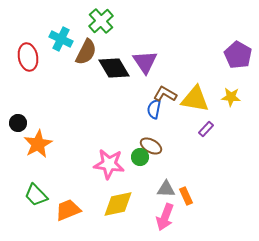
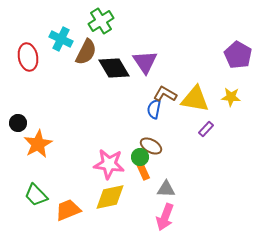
green cross: rotated 10 degrees clockwise
orange rectangle: moved 43 px left, 25 px up
yellow diamond: moved 8 px left, 7 px up
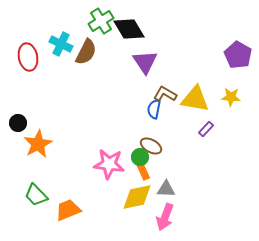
cyan cross: moved 5 px down
black diamond: moved 15 px right, 39 px up
yellow diamond: moved 27 px right
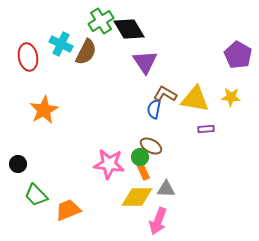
black circle: moved 41 px down
purple rectangle: rotated 42 degrees clockwise
orange star: moved 6 px right, 34 px up
yellow diamond: rotated 12 degrees clockwise
pink arrow: moved 7 px left, 4 px down
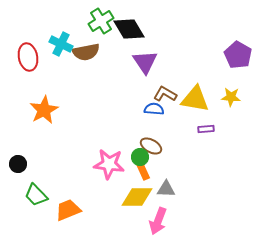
brown semicircle: rotated 52 degrees clockwise
blue semicircle: rotated 84 degrees clockwise
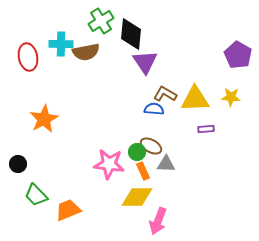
black diamond: moved 2 px right, 5 px down; rotated 36 degrees clockwise
cyan cross: rotated 25 degrees counterclockwise
yellow triangle: rotated 12 degrees counterclockwise
orange star: moved 9 px down
green circle: moved 3 px left, 5 px up
gray triangle: moved 25 px up
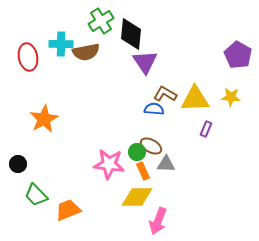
purple rectangle: rotated 63 degrees counterclockwise
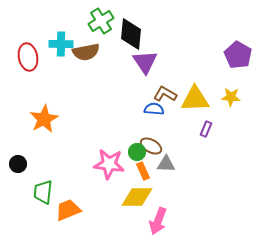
green trapezoid: moved 7 px right, 3 px up; rotated 50 degrees clockwise
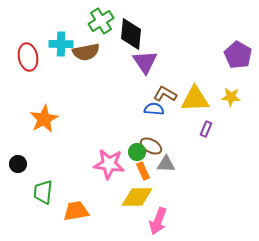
orange trapezoid: moved 8 px right, 1 px down; rotated 12 degrees clockwise
